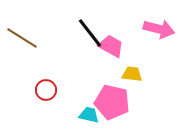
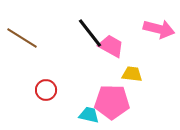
pink pentagon: rotated 12 degrees counterclockwise
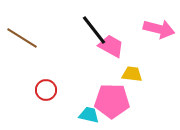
black line: moved 4 px right, 3 px up
pink pentagon: moved 1 px up
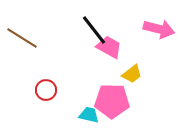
pink trapezoid: moved 2 px left, 1 px down
yellow trapezoid: rotated 135 degrees clockwise
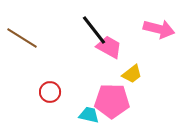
red circle: moved 4 px right, 2 px down
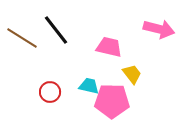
black line: moved 38 px left
pink trapezoid: rotated 16 degrees counterclockwise
yellow trapezoid: rotated 90 degrees counterclockwise
cyan trapezoid: moved 29 px up
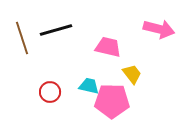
black line: rotated 68 degrees counterclockwise
brown line: rotated 40 degrees clockwise
pink trapezoid: moved 1 px left
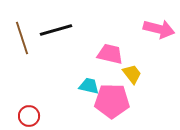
pink trapezoid: moved 2 px right, 7 px down
red circle: moved 21 px left, 24 px down
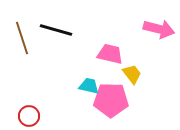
black line: rotated 32 degrees clockwise
pink pentagon: moved 1 px left, 1 px up
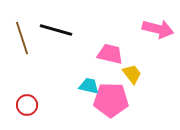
pink arrow: moved 1 px left
red circle: moved 2 px left, 11 px up
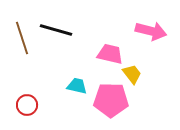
pink arrow: moved 7 px left, 2 px down
cyan trapezoid: moved 12 px left
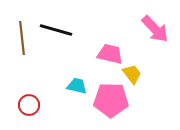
pink arrow: moved 4 px right, 2 px up; rotated 32 degrees clockwise
brown line: rotated 12 degrees clockwise
red circle: moved 2 px right
